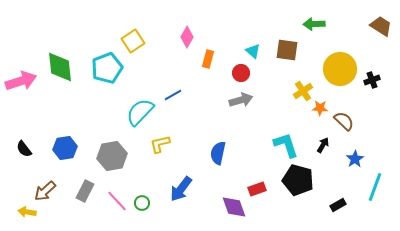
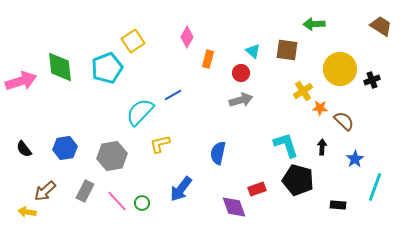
black arrow: moved 1 px left, 2 px down; rotated 28 degrees counterclockwise
black rectangle: rotated 35 degrees clockwise
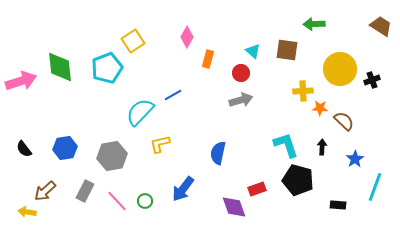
yellow cross: rotated 30 degrees clockwise
blue arrow: moved 2 px right
green circle: moved 3 px right, 2 px up
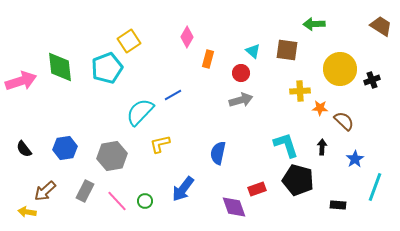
yellow square: moved 4 px left
yellow cross: moved 3 px left
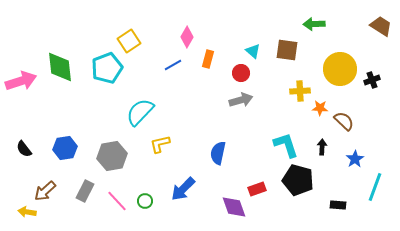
blue line: moved 30 px up
blue arrow: rotated 8 degrees clockwise
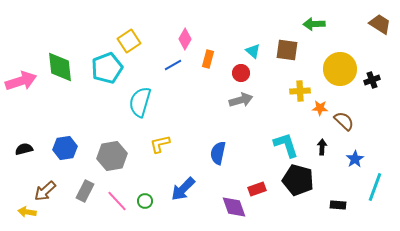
brown trapezoid: moved 1 px left, 2 px up
pink diamond: moved 2 px left, 2 px down
cyan semicircle: moved 10 px up; rotated 28 degrees counterclockwise
black semicircle: rotated 114 degrees clockwise
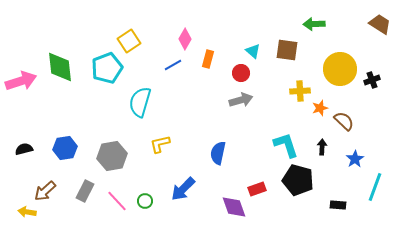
orange star: rotated 21 degrees counterclockwise
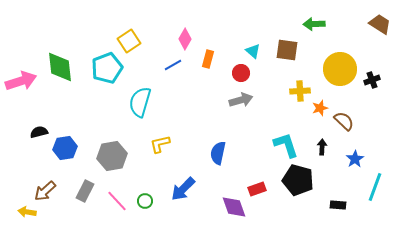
black semicircle: moved 15 px right, 17 px up
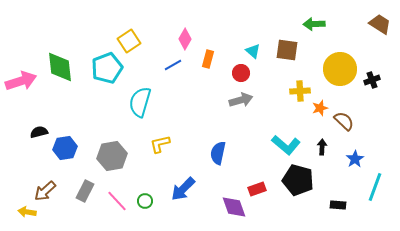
cyan L-shape: rotated 148 degrees clockwise
